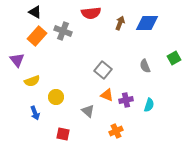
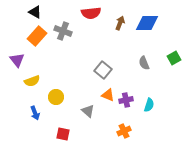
gray semicircle: moved 1 px left, 3 px up
orange triangle: moved 1 px right
orange cross: moved 8 px right
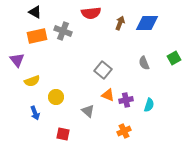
orange rectangle: rotated 36 degrees clockwise
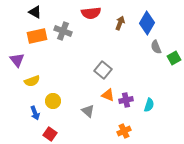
blue diamond: rotated 60 degrees counterclockwise
gray semicircle: moved 12 px right, 16 px up
yellow circle: moved 3 px left, 4 px down
red square: moved 13 px left; rotated 24 degrees clockwise
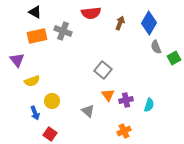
blue diamond: moved 2 px right
orange triangle: rotated 32 degrees clockwise
yellow circle: moved 1 px left
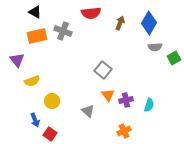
gray semicircle: moved 1 px left; rotated 72 degrees counterclockwise
blue arrow: moved 7 px down
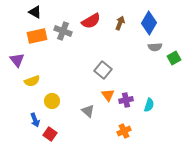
red semicircle: moved 8 px down; rotated 24 degrees counterclockwise
